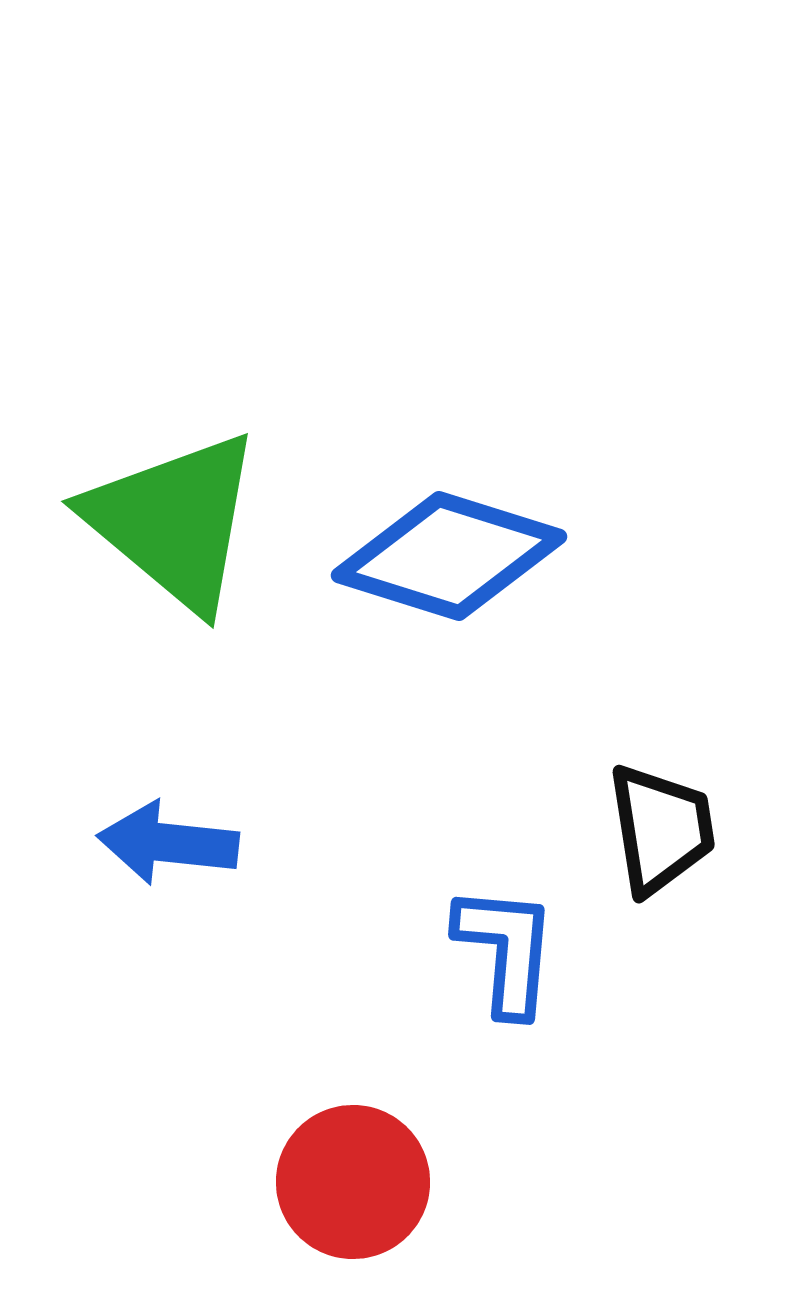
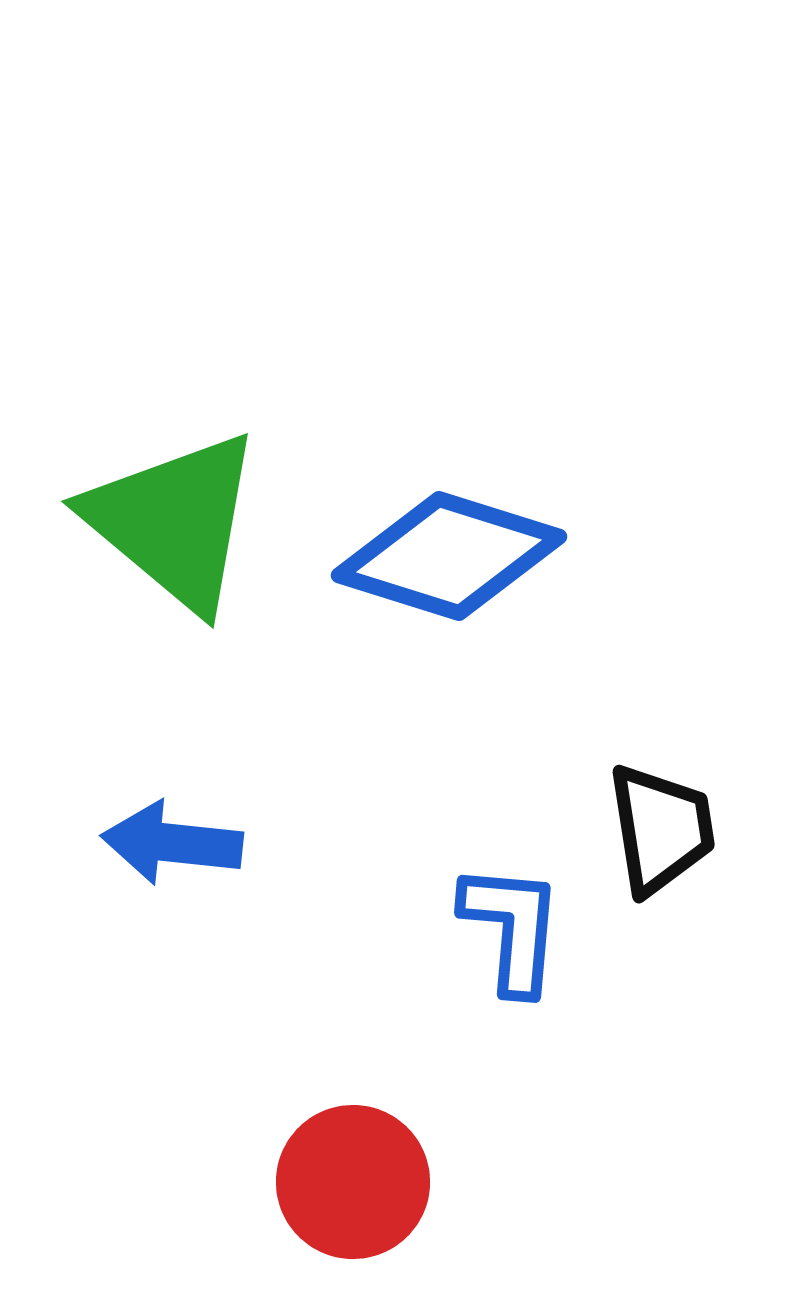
blue arrow: moved 4 px right
blue L-shape: moved 6 px right, 22 px up
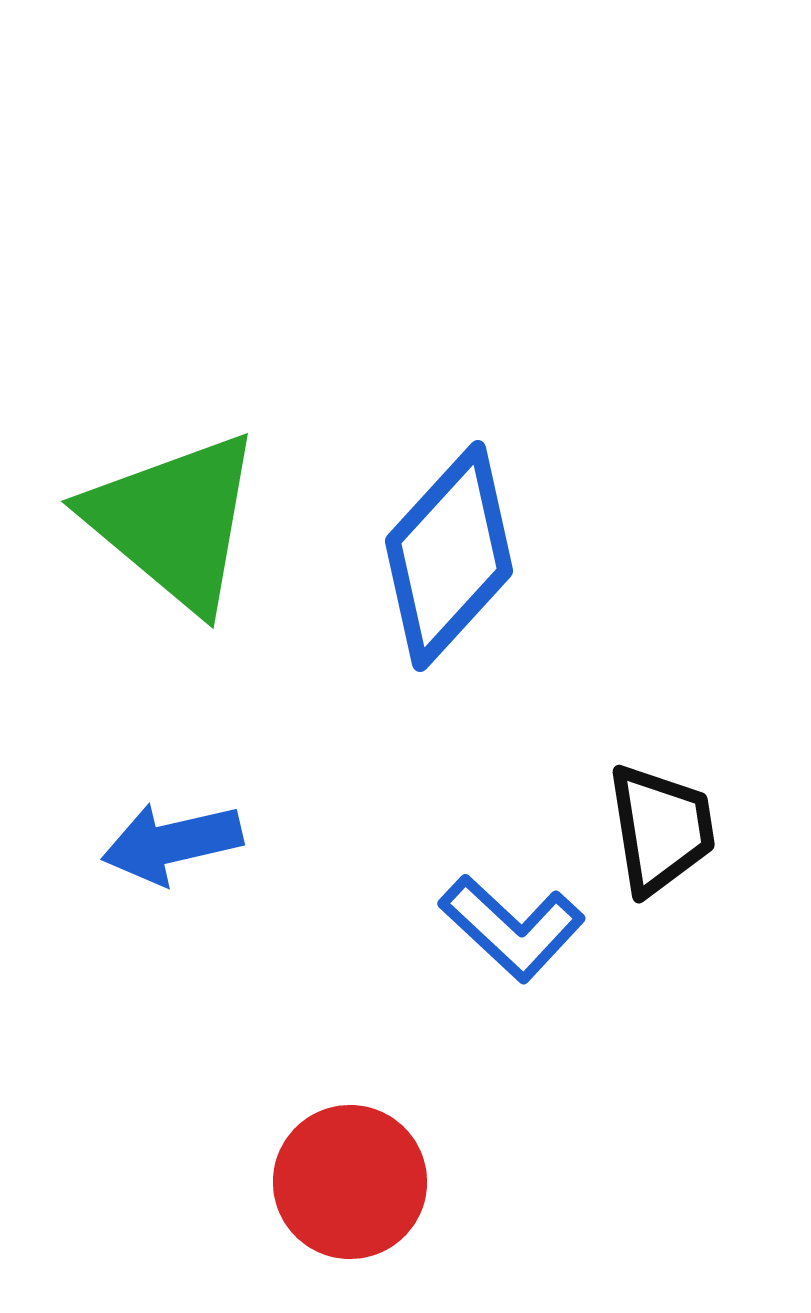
blue diamond: rotated 65 degrees counterclockwise
blue arrow: rotated 19 degrees counterclockwise
blue L-shape: rotated 128 degrees clockwise
red circle: moved 3 px left
